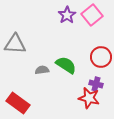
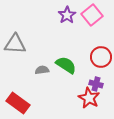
red star: rotated 15 degrees clockwise
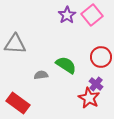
gray semicircle: moved 1 px left, 5 px down
purple cross: rotated 24 degrees clockwise
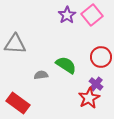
red star: rotated 15 degrees clockwise
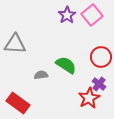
purple cross: moved 3 px right
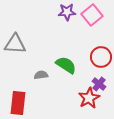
purple star: moved 3 px up; rotated 30 degrees clockwise
red rectangle: rotated 60 degrees clockwise
